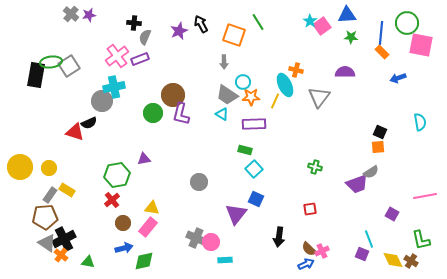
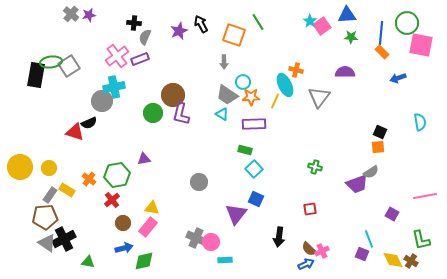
orange cross at (61, 255): moved 28 px right, 76 px up
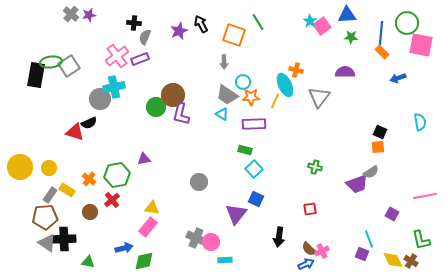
gray circle at (102, 101): moved 2 px left, 2 px up
green circle at (153, 113): moved 3 px right, 6 px up
brown circle at (123, 223): moved 33 px left, 11 px up
black cross at (64, 239): rotated 25 degrees clockwise
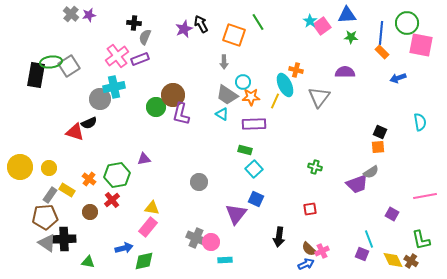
purple star at (179, 31): moved 5 px right, 2 px up
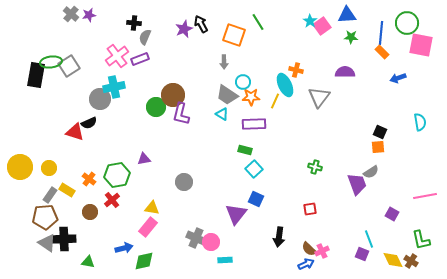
gray circle at (199, 182): moved 15 px left
purple trapezoid at (357, 184): rotated 90 degrees counterclockwise
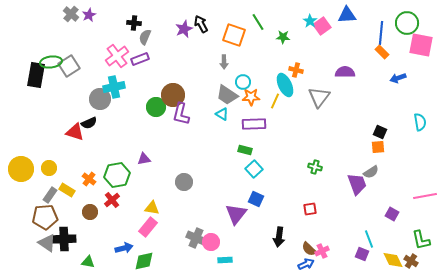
purple star at (89, 15): rotated 16 degrees counterclockwise
green star at (351, 37): moved 68 px left
yellow circle at (20, 167): moved 1 px right, 2 px down
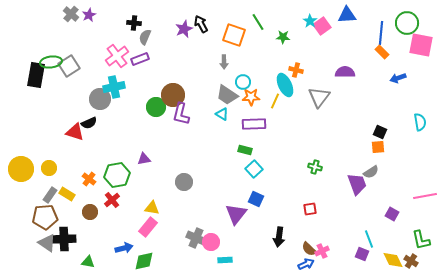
yellow rectangle at (67, 190): moved 4 px down
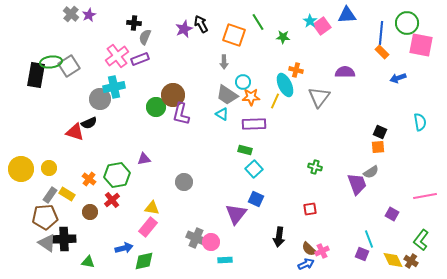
green L-shape at (421, 240): rotated 50 degrees clockwise
